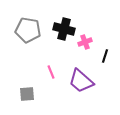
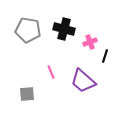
pink cross: moved 5 px right
purple trapezoid: moved 2 px right
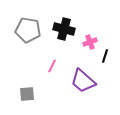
pink line: moved 1 px right, 6 px up; rotated 48 degrees clockwise
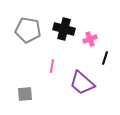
pink cross: moved 3 px up
black line: moved 2 px down
pink line: rotated 16 degrees counterclockwise
purple trapezoid: moved 1 px left, 2 px down
gray square: moved 2 px left
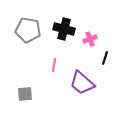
pink line: moved 2 px right, 1 px up
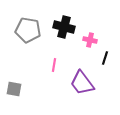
black cross: moved 2 px up
pink cross: moved 1 px down; rotated 32 degrees clockwise
purple trapezoid: rotated 12 degrees clockwise
gray square: moved 11 px left, 5 px up; rotated 14 degrees clockwise
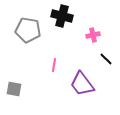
black cross: moved 2 px left, 11 px up
pink cross: moved 3 px right, 5 px up; rotated 24 degrees counterclockwise
black line: moved 1 px right, 1 px down; rotated 64 degrees counterclockwise
purple trapezoid: moved 1 px down
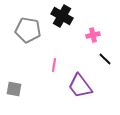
black cross: rotated 15 degrees clockwise
black line: moved 1 px left
purple trapezoid: moved 2 px left, 2 px down
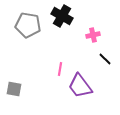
gray pentagon: moved 5 px up
pink line: moved 6 px right, 4 px down
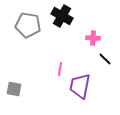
pink cross: moved 3 px down; rotated 16 degrees clockwise
purple trapezoid: rotated 48 degrees clockwise
